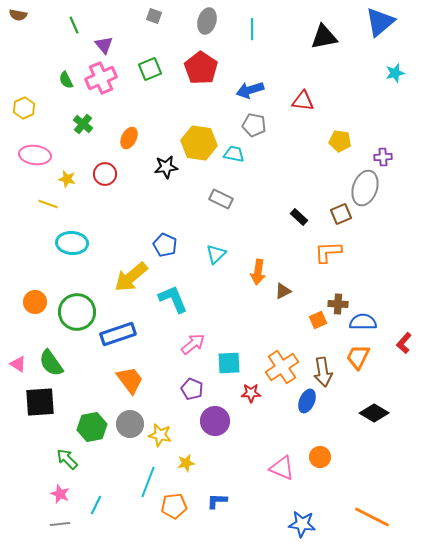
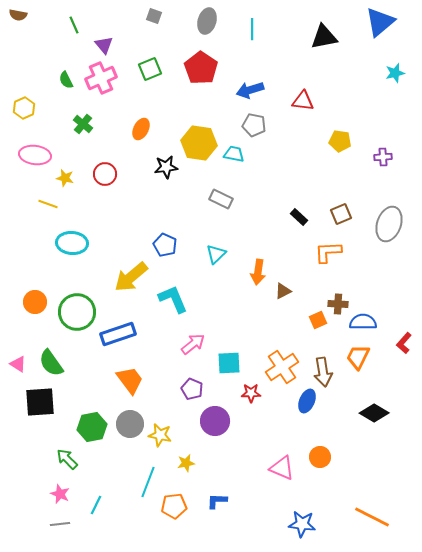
orange ellipse at (129, 138): moved 12 px right, 9 px up
yellow star at (67, 179): moved 2 px left, 1 px up
gray ellipse at (365, 188): moved 24 px right, 36 px down
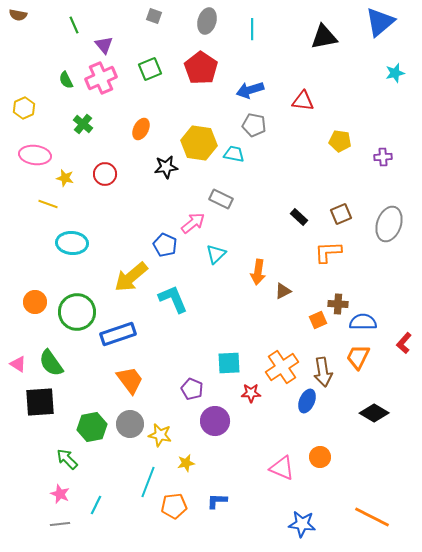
pink arrow at (193, 344): moved 121 px up
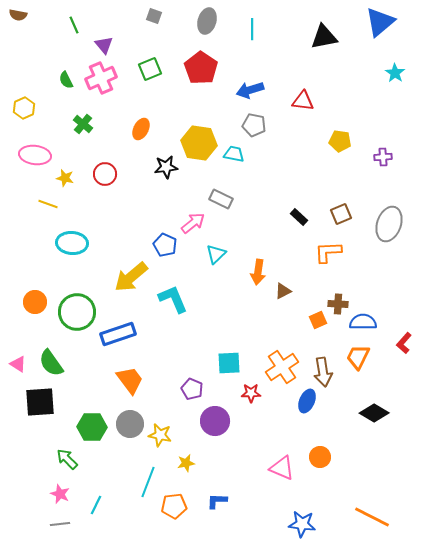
cyan star at (395, 73): rotated 24 degrees counterclockwise
green hexagon at (92, 427): rotated 12 degrees clockwise
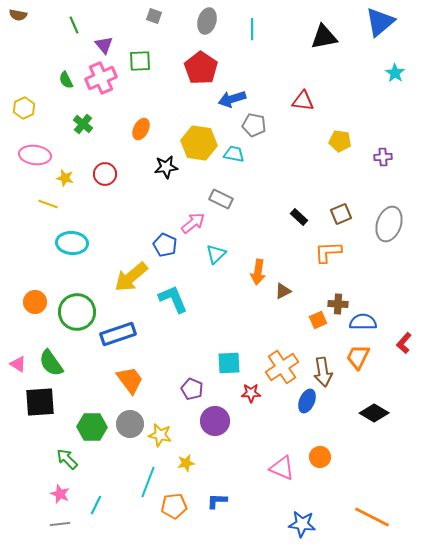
green square at (150, 69): moved 10 px left, 8 px up; rotated 20 degrees clockwise
blue arrow at (250, 90): moved 18 px left, 9 px down
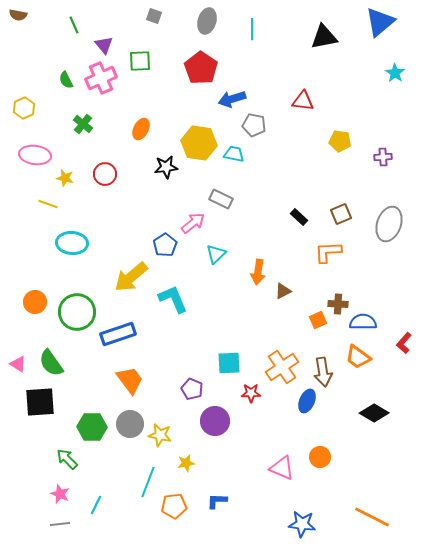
blue pentagon at (165, 245): rotated 15 degrees clockwise
orange trapezoid at (358, 357): rotated 80 degrees counterclockwise
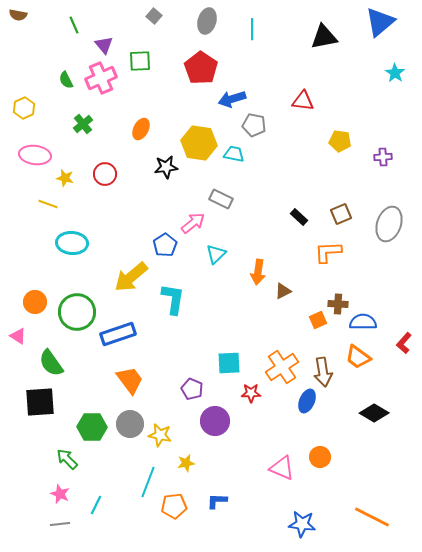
gray square at (154, 16): rotated 21 degrees clockwise
green cross at (83, 124): rotated 12 degrees clockwise
cyan L-shape at (173, 299): rotated 32 degrees clockwise
pink triangle at (18, 364): moved 28 px up
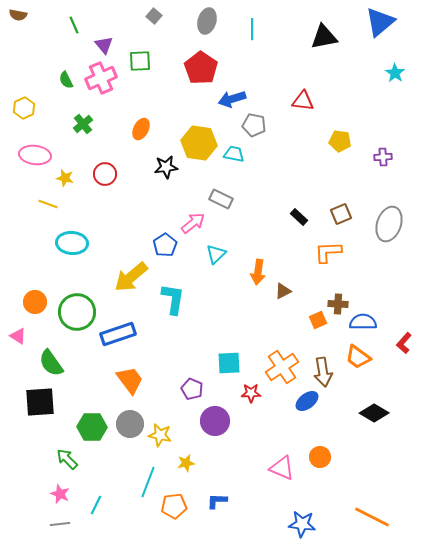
blue ellipse at (307, 401): rotated 30 degrees clockwise
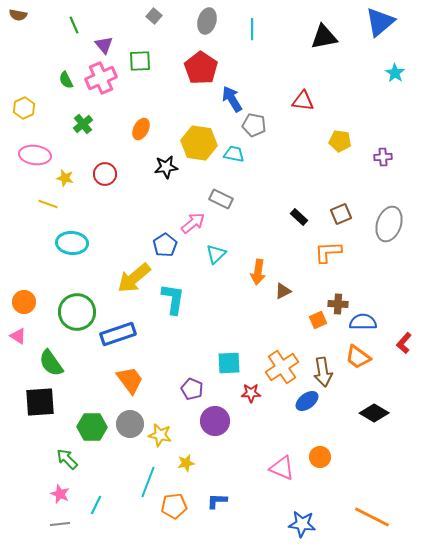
blue arrow at (232, 99): rotated 76 degrees clockwise
yellow arrow at (131, 277): moved 3 px right, 1 px down
orange circle at (35, 302): moved 11 px left
